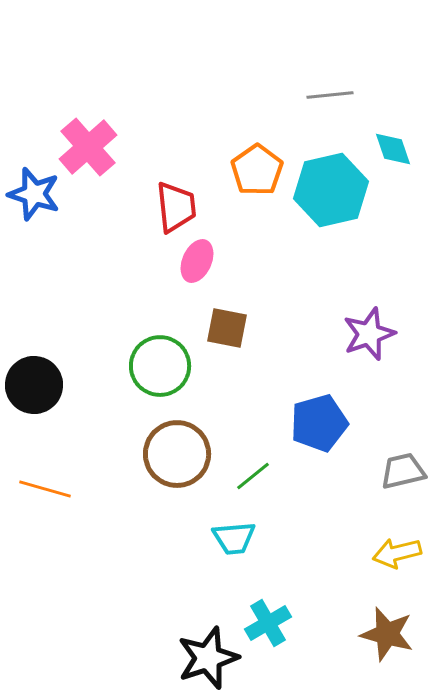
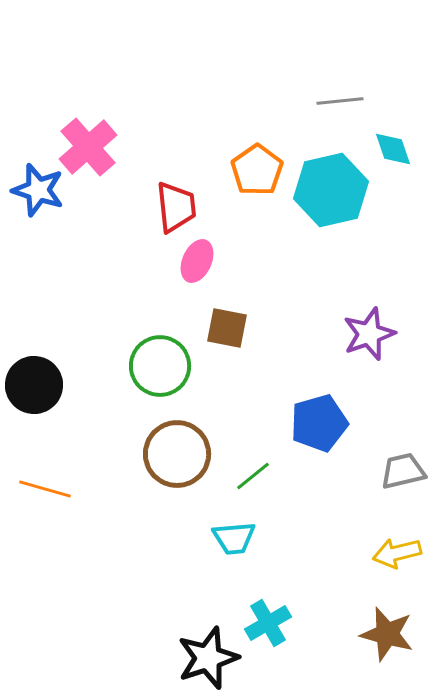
gray line: moved 10 px right, 6 px down
blue star: moved 4 px right, 4 px up
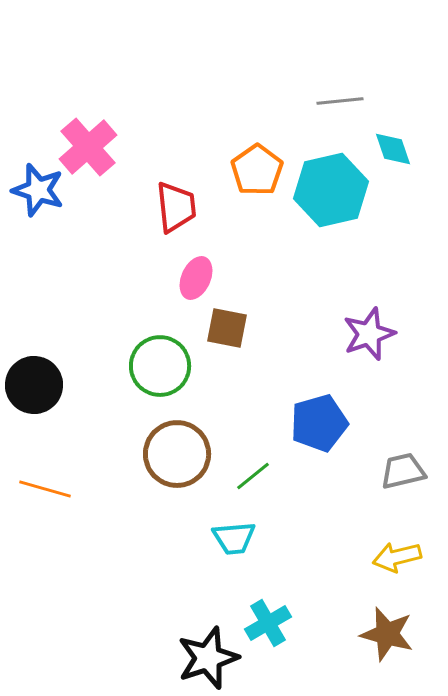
pink ellipse: moved 1 px left, 17 px down
yellow arrow: moved 4 px down
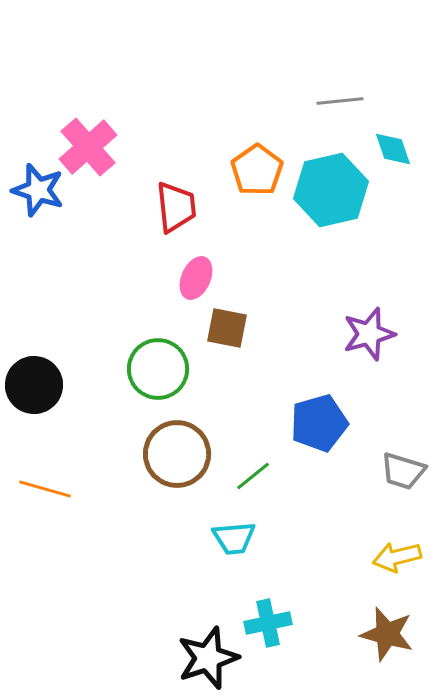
purple star: rotated 4 degrees clockwise
green circle: moved 2 px left, 3 px down
gray trapezoid: rotated 150 degrees counterclockwise
cyan cross: rotated 18 degrees clockwise
